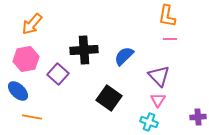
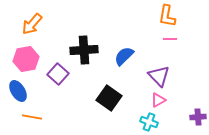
blue ellipse: rotated 15 degrees clockwise
pink triangle: rotated 28 degrees clockwise
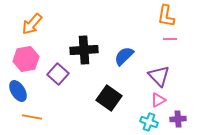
orange L-shape: moved 1 px left
purple cross: moved 20 px left, 2 px down
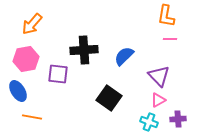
purple square: rotated 35 degrees counterclockwise
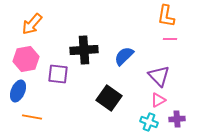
blue ellipse: rotated 55 degrees clockwise
purple cross: moved 1 px left
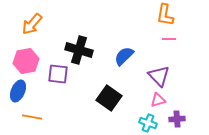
orange L-shape: moved 1 px left, 1 px up
pink line: moved 1 px left
black cross: moved 5 px left; rotated 20 degrees clockwise
pink hexagon: moved 2 px down
pink triangle: rotated 14 degrees clockwise
cyan cross: moved 1 px left, 1 px down
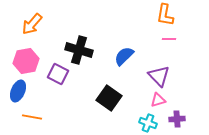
purple square: rotated 20 degrees clockwise
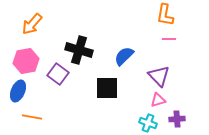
purple square: rotated 10 degrees clockwise
black square: moved 2 px left, 10 px up; rotated 35 degrees counterclockwise
